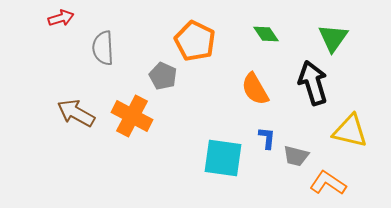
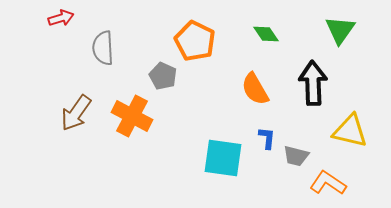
green triangle: moved 7 px right, 8 px up
black arrow: rotated 15 degrees clockwise
brown arrow: rotated 84 degrees counterclockwise
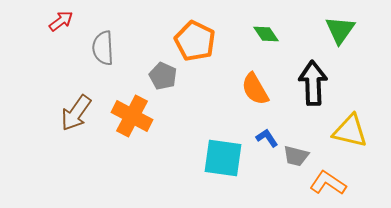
red arrow: moved 3 px down; rotated 20 degrees counterclockwise
blue L-shape: rotated 40 degrees counterclockwise
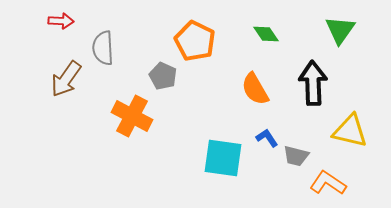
red arrow: rotated 40 degrees clockwise
brown arrow: moved 10 px left, 34 px up
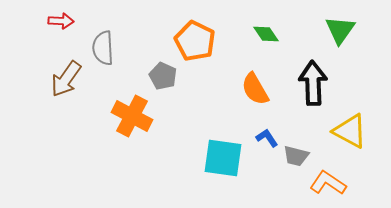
yellow triangle: rotated 15 degrees clockwise
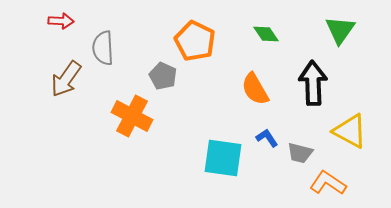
gray trapezoid: moved 4 px right, 3 px up
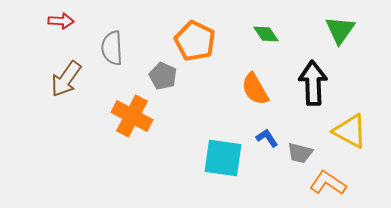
gray semicircle: moved 9 px right
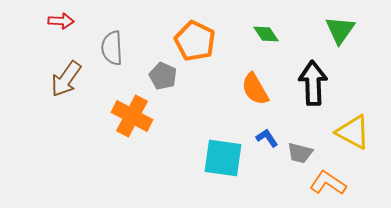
yellow triangle: moved 3 px right, 1 px down
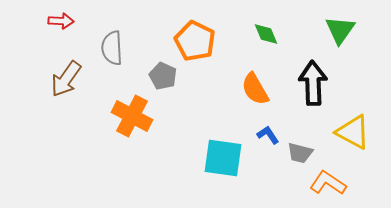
green diamond: rotated 12 degrees clockwise
blue L-shape: moved 1 px right, 3 px up
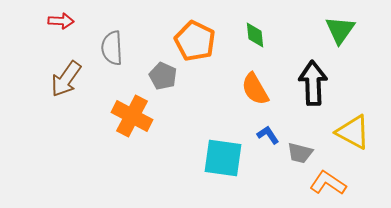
green diamond: moved 11 px left, 1 px down; rotated 16 degrees clockwise
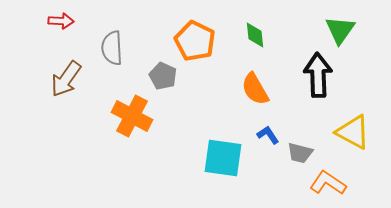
black arrow: moved 5 px right, 8 px up
